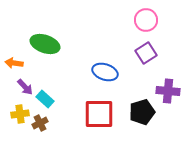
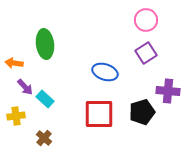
green ellipse: rotated 64 degrees clockwise
yellow cross: moved 4 px left, 2 px down
brown cross: moved 4 px right, 15 px down; rotated 21 degrees counterclockwise
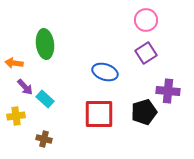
black pentagon: moved 2 px right
brown cross: moved 1 px down; rotated 28 degrees counterclockwise
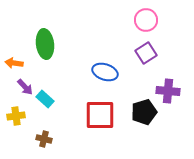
red square: moved 1 px right, 1 px down
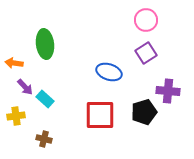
blue ellipse: moved 4 px right
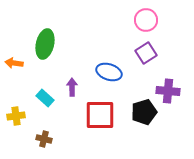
green ellipse: rotated 20 degrees clockwise
purple arrow: moved 47 px right; rotated 138 degrees counterclockwise
cyan rectangle: moved 1 px up
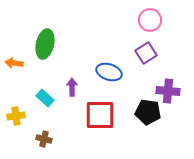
pink circle: moved 4 px right
black pentagon: moved 4 px right; rotated 25 degrees clockwise
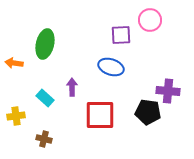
purple square: moved 25 px left, 18 px up; rotated 30 degrees clockwise
blue ellipse: moved 2 px right, 5 px up
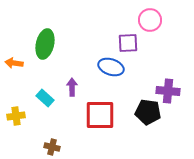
purple square: moved 7 px right, 8 px down
brown cross: moved 8 px right, 8 px down
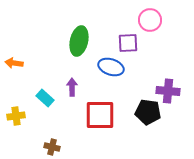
green ellipse: moved 34 px right, 3 px up
